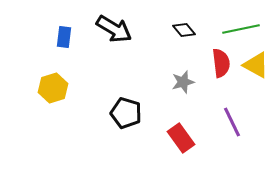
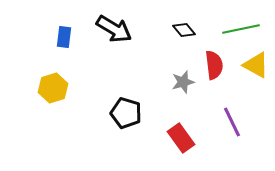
red semicircle: moved 7 px left, 2 px down
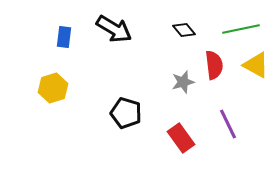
purple line: moved 4 px left, 2 px down
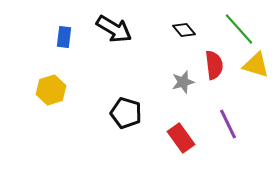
green line: moved 2 px left; rotated 60 degrees clockwise
yellow triangle: rotated 12 degrees counterclockwise
yellow hexagon: moved 2 px left, 2 px down
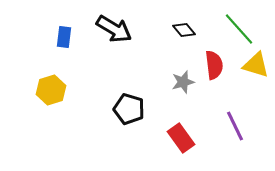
black pentagon: moved 3 px right, 4 px up
purple line: moved 7 px right, 2 px down
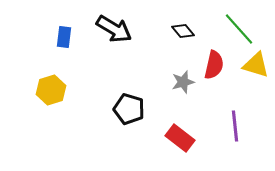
black diamond: moved 1 px left, 1 px down
red semicircle: rotated 20 degrees clockwise
purple line: rotated 20 degrees clockwise
red rectangle: moved 1 px left; rotated 16 degrees counterclockwise
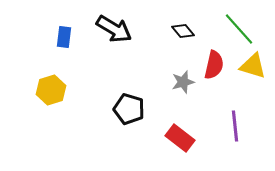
yellow triangle: moved 3 px left, 1 px down
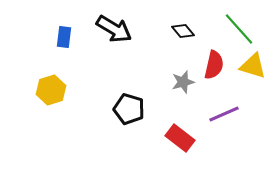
purple line: moved 11 px left, 12 px up; rotated 72 degrees clockwise
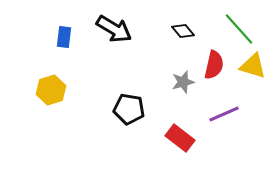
black pentagon: rotated 8 degrees counterclockwise
